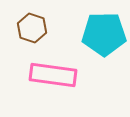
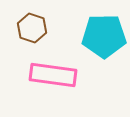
cyan pentagon: moved 2 px down
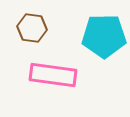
brown hexagon: rotated 12 degrees counterclockwise
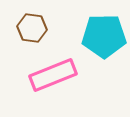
pink rectangle: rotated 30 degrees counterclockwise
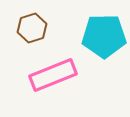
brown hexagon: rotated 24 degrees counterclockwise
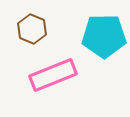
brown hexagon: moved 1 px down; rotated 20 degrees counterclockwise
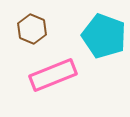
cyan pentagon: rotated 21 degrees clockwise
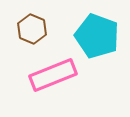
cyan pentagon: moved 7 px left
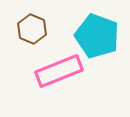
pink rectangle: moved 6 px right, 4 px up
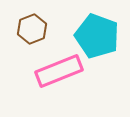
brown hexagon: rotated 16 degrees clockwise
